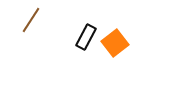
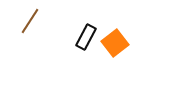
brown line: moved 1 px left, 1 px down
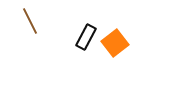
brown line: rotated 60 degrees counterclockwise
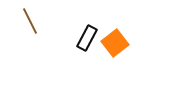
black rectangle: moved 1 px right, 1 px down
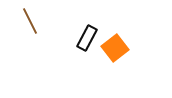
orange square: moved 5 px down
